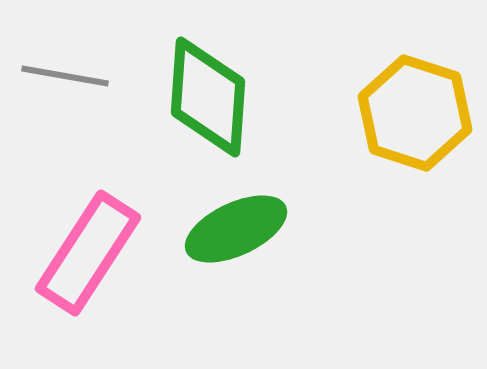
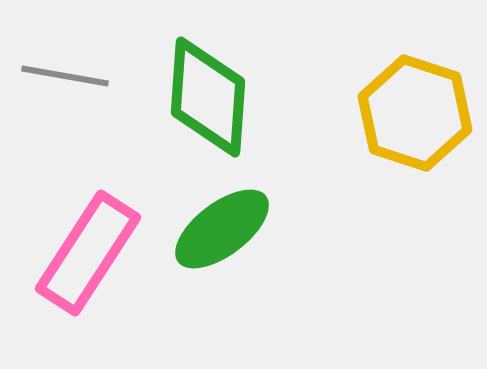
green ellipse: moved 14 px left; rotated 12 degrees counterclockwise
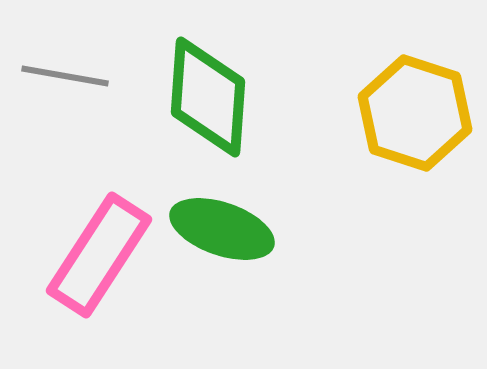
green ellipse: rotated 56 degrees clockwise
pink rectangle: moved 11 px right, 2 px down
